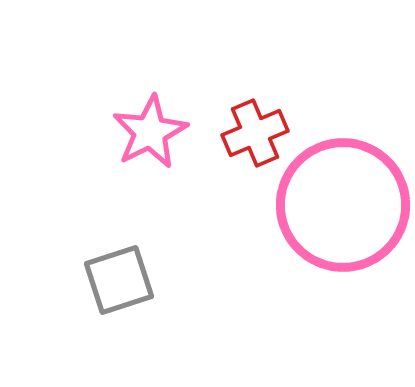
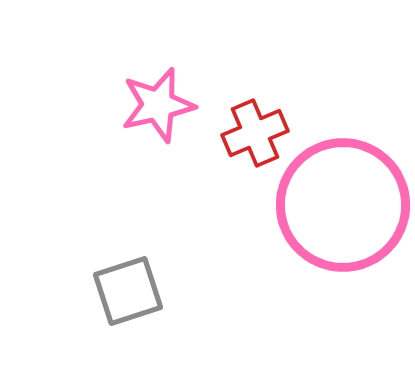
pink star: moved 8 px right, 27 px up; rotated 14 degrees clockwise
gray square: moved 9 px right, 11 px down
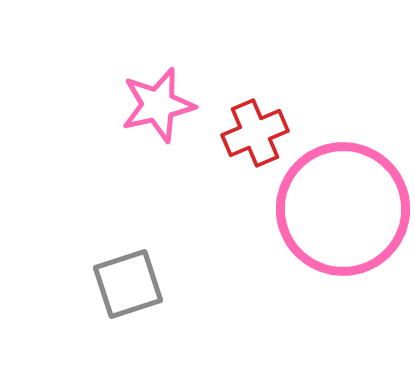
pink circle: moved 4 px down
gray square: moved 7 px up
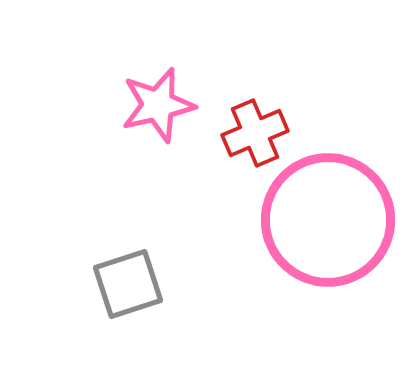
pink circle: moved 15 px left, 11 px down
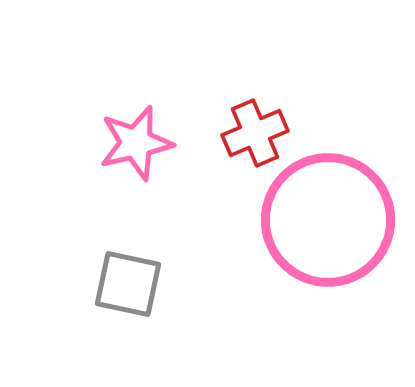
pink star: moved 22 px left, 38 px down
gray square: rotated 30 degrees clockwise
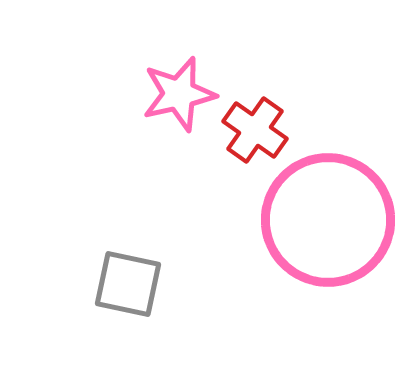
red cross: moved 3 px up; rotated 32 degrees counterclockwise
pink star: moved 43 px right, 49 px up
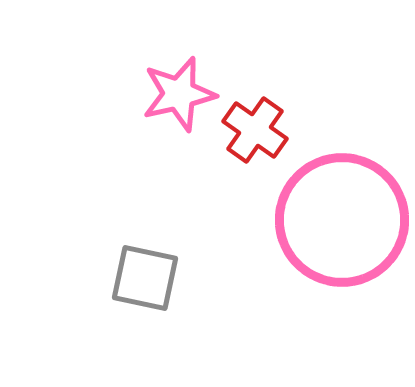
pink circle: moved 14 px right
gray square: moved 17 px right, 6 px up
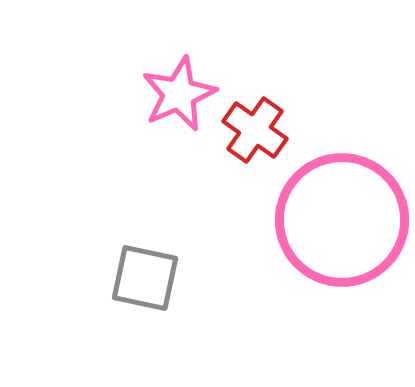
pink star: rotated 10 degrees counterclockwise
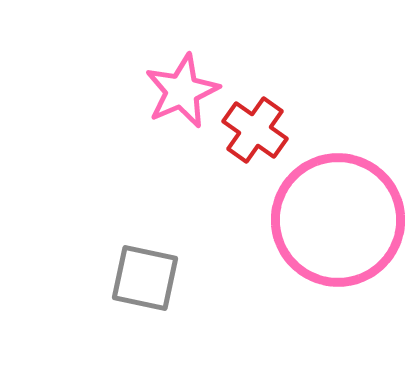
pink star: moved 3 px right, 3 px up
pink circle: moved 4 px left
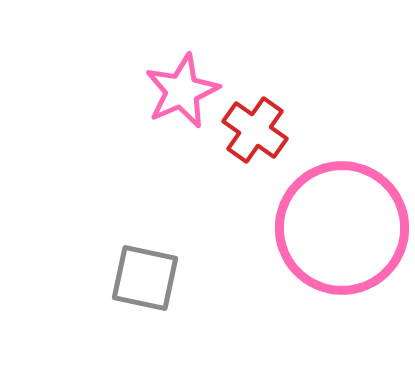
pink circle: moved 4 px right, 8 px down
